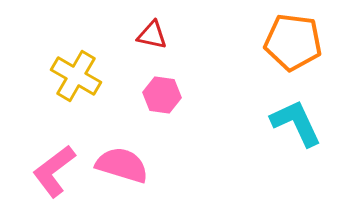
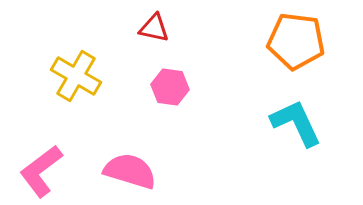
red triangle: moved 2 px right, 7 px up
orange pentagon: moved 3 px right, 1 px up
pink hexagon: moved 8 px right, 8 px up
pink semicircle: moved 8 px right, 6 px down
pink L-shape: moved 13 px left
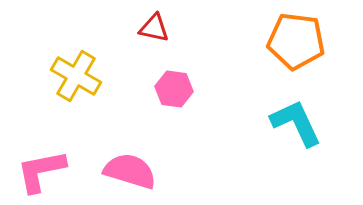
pink hexagon: moved 4 px right, 2 px down
pink L-shape: rotated 26 degrees clockwise
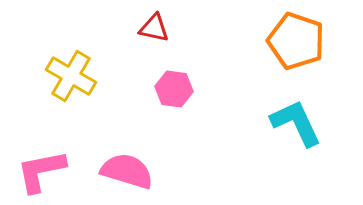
orange pentagon: rotated 12 degrees clockwise
yellow cross: moved 5 px left
pink semicircle: moved 3 px left
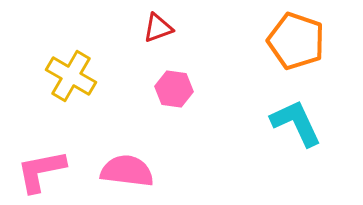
red triangle: moved 4 px right; rotated 32 degrees counterclockwise
pink semicircle: rotated 10 degrees counterclockwise
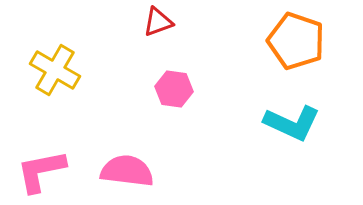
red triangle: moved 6 px up
yellow cross: moved 16 px left, 6 px up
cyan L-shape: moved 4 px left; rotated 140 degrees clockwise
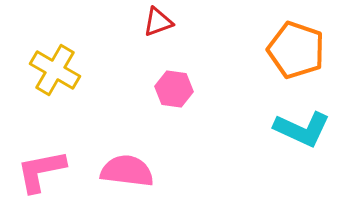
orange pentagon: moved 9 px down
cyan L-shape: moved 10 px right, 6 px down
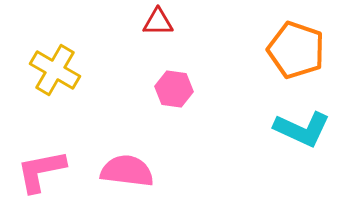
red triangle: rotated 20 degrees clockwise
